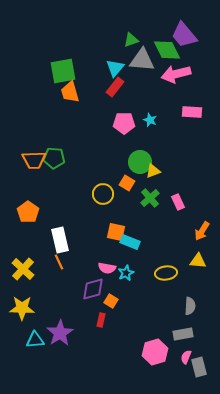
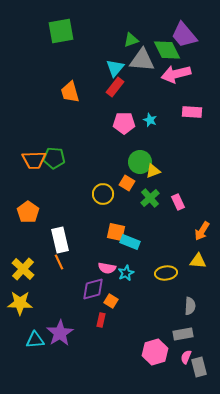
green square at (63, 71): moved 2 px left, 40 px up
yellow star at (22, 308): moved 2 px left, 5 px up
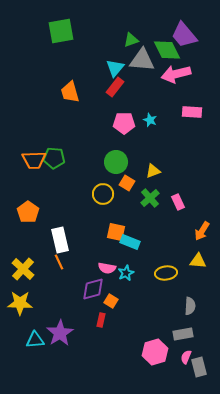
green circle at (140, 162): moved 24 px left
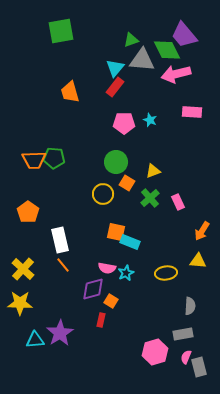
orange line at (59, 262): moved 4 px right, 3 px down; rotated 14 degrees counterclockwise
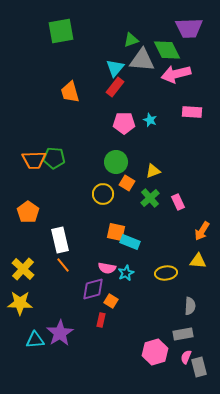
purple trapezoid at (184, 35): moved 5 px right, 7 px up; rotated 52 degrees counterclockwise
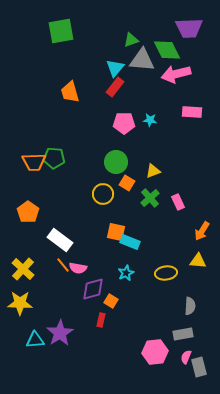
cyan star at (150, 120): rotated 16 degrees counterclockwise
orange trapezoid at (34, 160): moved 2 px down
white rectangle at (60, 240): rotated 40 degrees counterclockwise
pink semicircle at (107, 268): moved 29 px left
pink hexagon at (155, 352): rotated 10 degrees clockwise
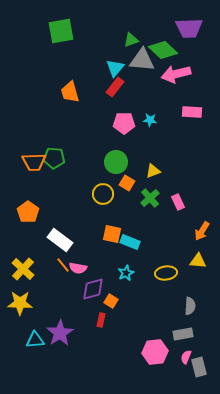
green diamond at (167, 50): moved 4 px left; rotated 20 degrees counterclockwise
orange square at (116, 232): moved 4 px left, 2 px down
